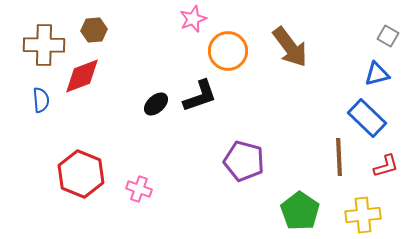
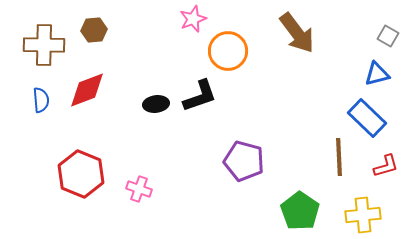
brown arrow: moved 7 px right, 14 px up
red diamond: moved 5 px right, 14 px down
black ellipse: rotated 35 degrees clockwise
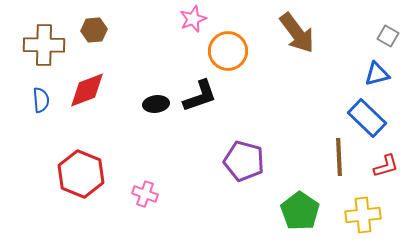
pink cross: moved 6 px right, 5 px down
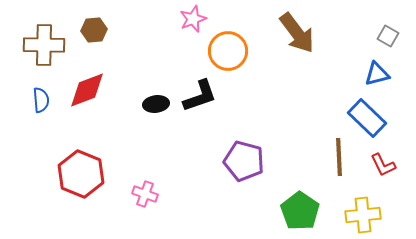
red L-shape: moved 3 px left, 1 px up; rotated 80 degrees clockwise
